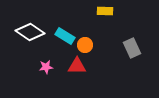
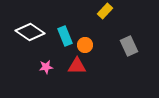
yellow rectangle: rotated 49 degrees counterclockwise
cyan rectangle: rotated 36 degrees clockwise
gray rectangle: moved 3 px left, 2 px up
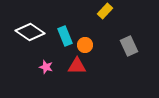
pink star: rotated 24 degrees clockwise
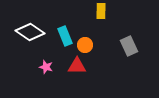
yellow rectangle: moved 4 px left; rotated 42 degrees counterclockwise
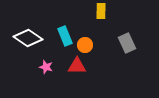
white diamond: moved 2 px left, 6 px down
gray rectangle: moved 2 px left, 3 px up
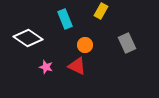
yellow rectangle: rotated 28 degrees clockwise
cyan rectangle: moved 17 px up
red triangle: rotated 24 degrees clockwise
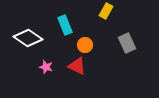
yellow rectangle: moved 5 px right
cyan rectangle: moved 6 px down
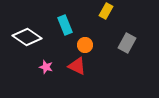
white diamond: moved 1 px left, 1 px up
gray rectangle: rotated 54 degrees clockwise
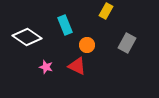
orange circle: moved 2 px right
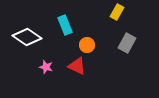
yellow rectangle: moved 11 px right, 1 px down
